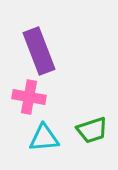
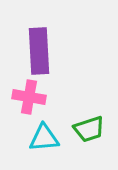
purple rectangle: rotated 18 degrees clockwise
green trapezoid: moved 3 px left, 1 px up
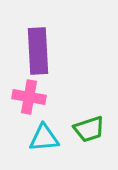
purple rectangle: moved 1 px left
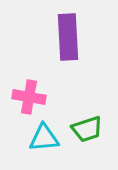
purple rectangle: moved 30 px right, 14 px up
green trapezoid: moved 2 px left
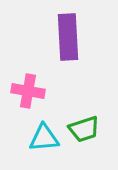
pink cross: moved 1 px left, 6 px up
green trapezoid: moved 3 px left
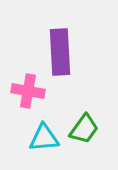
purple rectangle: moved 8 px left, 15 px down
green trapezoid: rotated 36 degrees counterclockwise
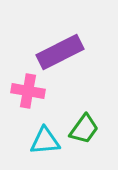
purple rectangle: rotated 66 degrees clockwise
cyan triangle: moved 1 px right, 3 px down
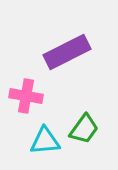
purple rectangle: moved 7 px right
pink cross: moved 2 px left, 5 px down
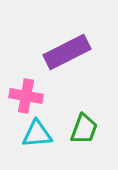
green trapezoid: rotated 16 degrees counterclockwise
cyan triangle: moved 8 px left, 7 px up
